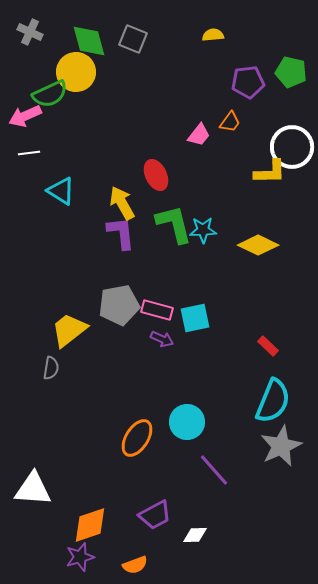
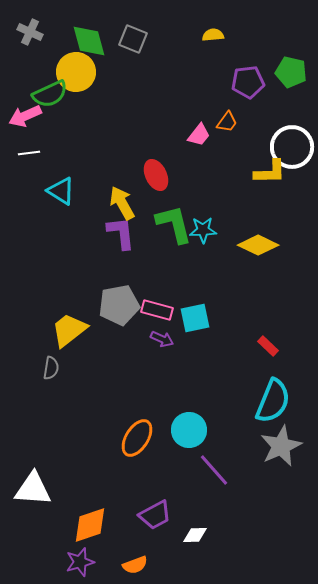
orange trapezoid: moved 3 px left
cyan circle: moved 2 px right, 8 px down
purple star: moved 5 px down
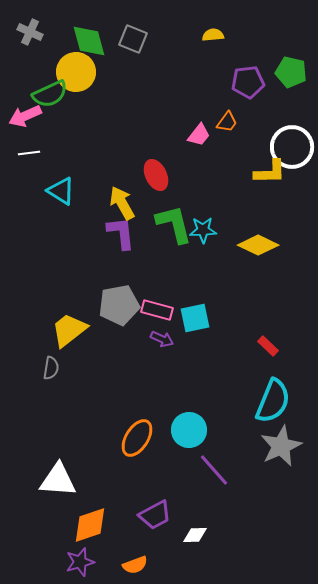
white triangle: moved 25 px right, 9 px up
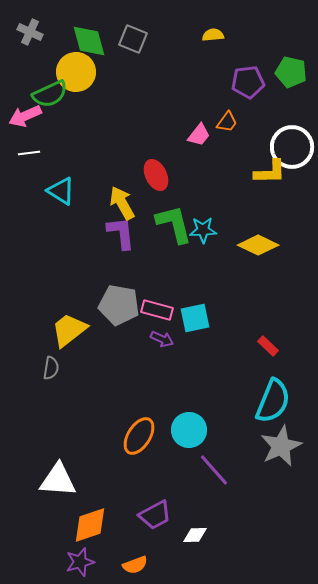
gray pentagon: rotated 21 degrees clockwise
orange ellipse: moved 2 px right, 2 px up
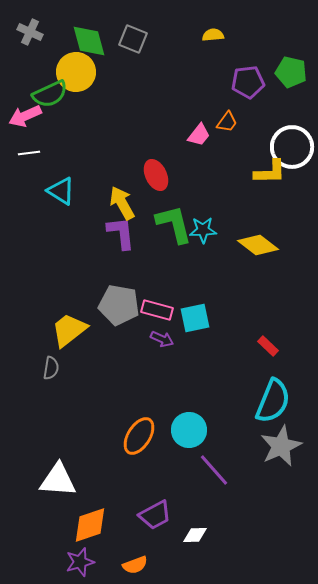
yellow diamond: rotated 12 degrees clockwise
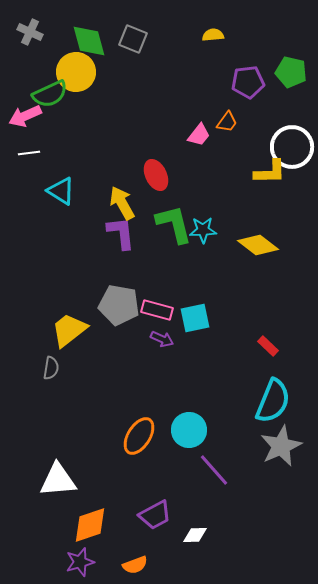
white triangle: rotated 9 degrees counterclockwise
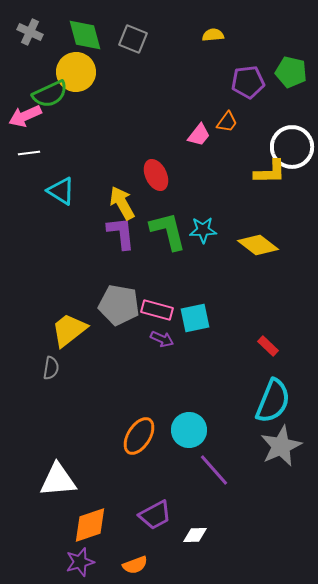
green diamond: moved 4 px left, 6 px up
green L-shape: moved 6 px left, 7 px down
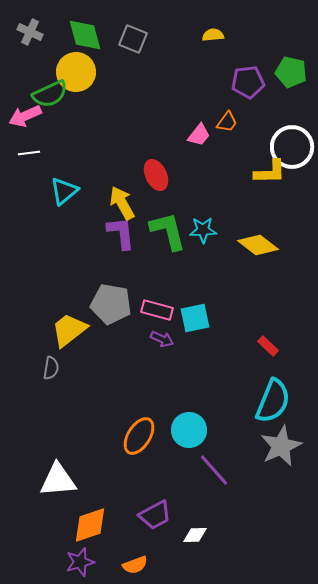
cyan triangle: moved 3 px right; rotated 48 degrees clockwise
gray pentagon: moved 8 px left, 1 px up
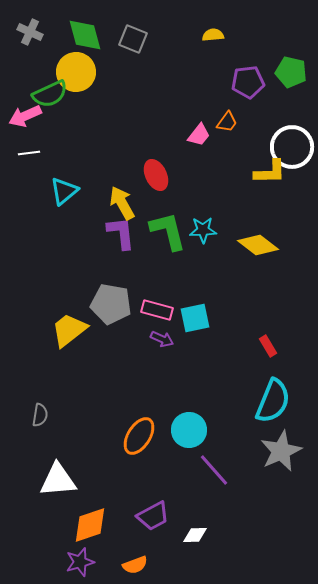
red rectangle: rotated 15 degrees clockwise
gray semicircle: moved 11 px left, 47 px down
gray star: moved 5 px down
purple trapezoid: moved 2 px left, 1 px down
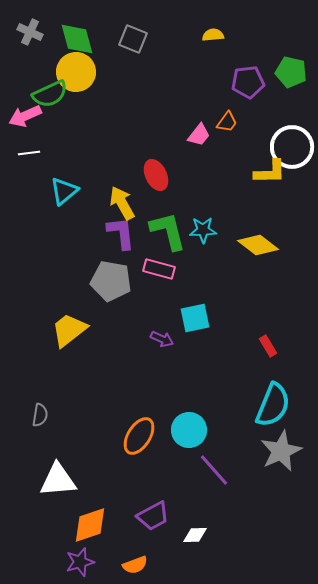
green diamond: moved 8 px left, 4 px down
gray pentagon: moved 23 px up
pink rectangle: moved 2 px right, 41 px up
cyan semicircle: moved 4 px down
